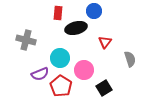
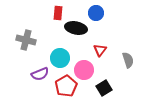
blue circle: moved 2 px right, 2 px down
black ellipse: rotated 25 degrees clockwise
red triangle: moved 5 px left, 8 px down
gray semicircle: moved 2 px left, 1 px down
red pentagon: moved 5 px right; rotated 10 degrees clockwise
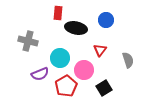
blue circle: moved 10 px right, 7 px down
gray cross: moved 2 px right, 1 px down
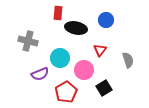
red pentagon: moved 6 px down
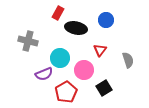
red rectangle: rotated 24 degrees clockwise
purple semicircle: moved 4 px right
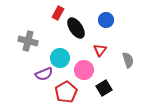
black ellipse: rotated 45 degrees clockwise
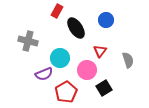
red rectangle: moved 1 px left, 2 px up
red triangle: moved 1 px down
pink circle: moved 3 px right
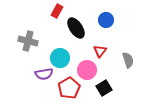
purple semicircle: rotated 12 degrees clockwise
red pentagon: moved 3 px right, 4 px up
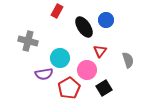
black ellipse: moved 8 px right, 1 px up
